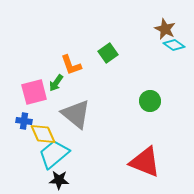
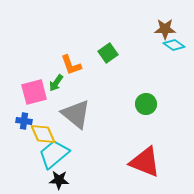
brown star: rotated 25 degrees counterclockwise
green circle: moved 4 px left, 3 px down
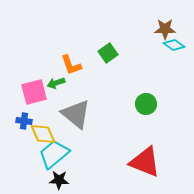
green arrow: rotated 36 degrees clockwise
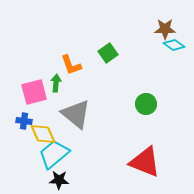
green arrow: rotated 114 degrees clockwise
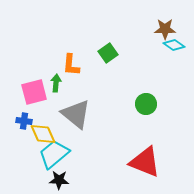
orange L-shape: rotated 25 degrees clockwise
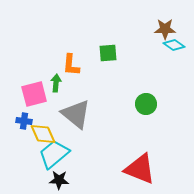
green square: rotated 30 degrees clockwise
pink square: moved 2 px down
red triangle: moved 5 px left, 7 px down
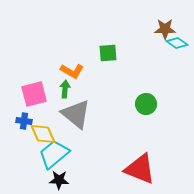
cyan diamond: moved 3 px right, 2 px up
orange L-shape: moved 1 px right, 6 px down; rotated 65 degrees counterclockwise
green arrow: moved 9 px right, 6 px down
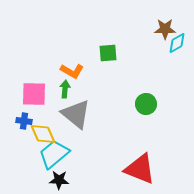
cyan diamond: rotated 65 degrees counterclockwise
pink square: rotated 16 degrees clockwise
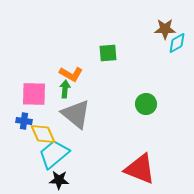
orange L-shape: moved 1 px left, 3 px down
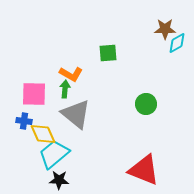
red triangle: moved 4 px right, 1 px down
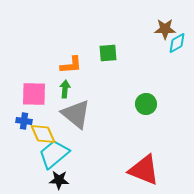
orange L-shape: moved 9 px up; rotated 35 degrees counterclockwise
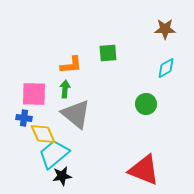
cyan diamond: moved 11 px left, 25 px down
blue cross: moved 3 px up
black star: moved 3 px right, 4 px up; rotated 12 degrees counterclockwise
